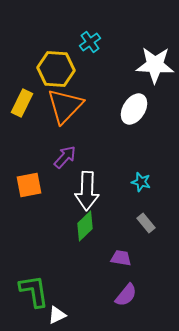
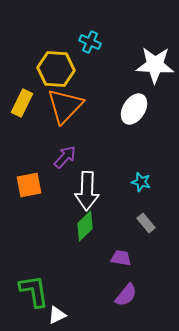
cyan cross: rotated 30 degrees counterclockwise
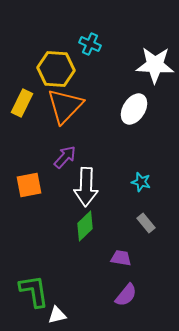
cyan cross: moved 2 px down
white arrow: moved 1 px left, 4 px up
white triangle: rotated 12 degrees clockwise
